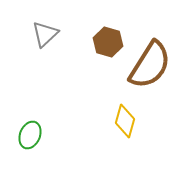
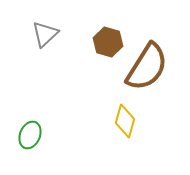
brown semicircle: moved 3 px left, 2 px down
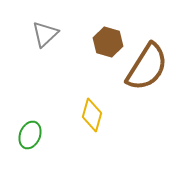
yellow diamond: moved 33 px left, 6 px up
